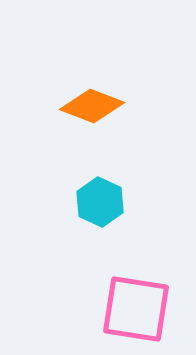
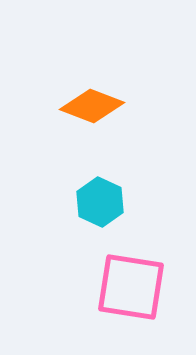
pink square: moved 5 px left, 22 px up
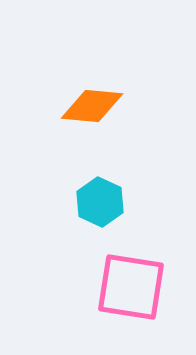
orange diamond: rotated 16 degrees counterclockwise
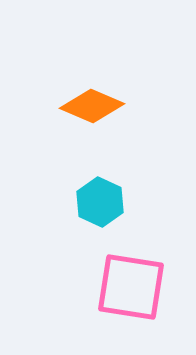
orange diamond: rotated 18 degrees clockwise
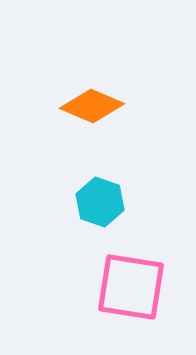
cyan hexagon: rotated 6 degrees counterclockwise
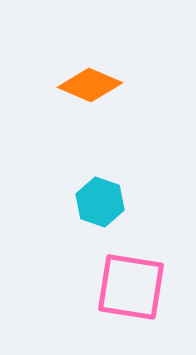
orange diamond: moved 2 px left, 21 px up
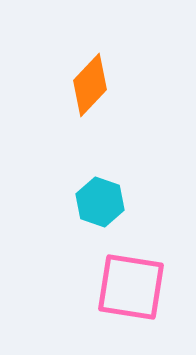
orange diamond: rotated 70 degrees counterclockwise
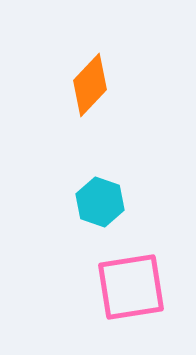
pink square: rotated 18 degrees counterclockwise
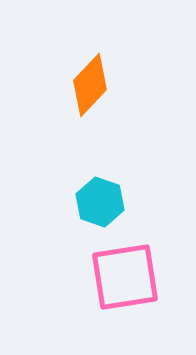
pink square: moved 6 px left, 10 px up
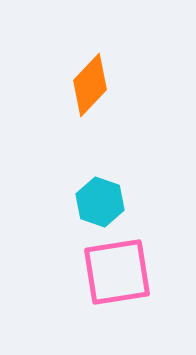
pink square: moved 8 px left, 5 px up
